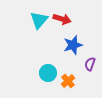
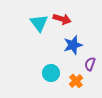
cyan triangle: moved 3 px down; rotated 18 degrees counterclockwise
cyan circle: moved 3 px right
orange cross: moved 8 px right
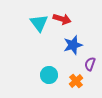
cyan circle: moved 2 px left, 2 px down
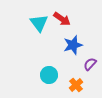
red arrow: rotated 18 degrees clockwise
purple semicircle: rotated 24 degrees clockwise
orange cross: moved 4 px down
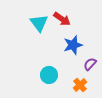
orange cross: moved 4 px right
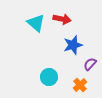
red arrow: rotated 24 degrees counterclockwise
cyan triangle: moved 3 px left; rotated 12 degrees counterclockwise
cyan circle: moved 2 px down
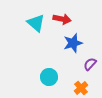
blue star: moved 2 px up
orange cross: moved 1 px right, 3 px down
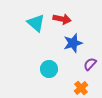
cyan circle: moved 8 px up
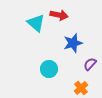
red arrow: moved 3 px left, 4 px up
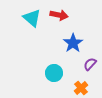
cyan triangle: moved 4 px left, 5 px up
blue star: rotated 18 degrees counterclockwise
cyan circle: moved 5 px right, 4 px down
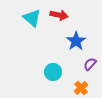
blue star: moved 3 px right, 2 px up
cyan circle: moved 1 px left, 1 px up
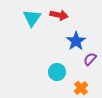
cyan triangle: rotated 24 degrees clockwise
purple semicircle: moved 5 px up
cyan circle: moved 4 px right
